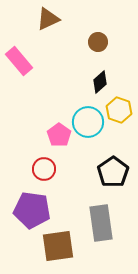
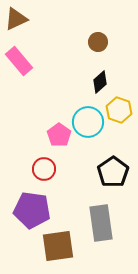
brown triangle: moved 32 px left
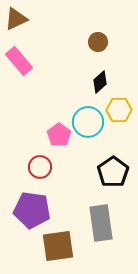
yellow hexagon: rotated 20 degrees counterclockwise
red circle: moved 4 px left, 2 px up
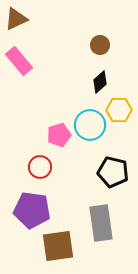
brown circle: moved 2 px right, 3 px down
cyan circle: moved 2 px right, 3 px down
pink pentagon: rotated 20 degrees clockwise
black pentagon: rotated 24 degrees counterclockwise
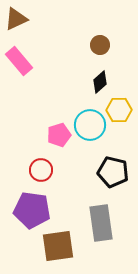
red circle: moved 1 px right, 3 px down
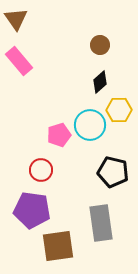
brown triangle: rotated 40 degrees counterclockwise
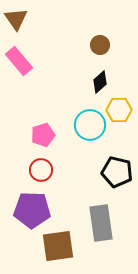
pink pentagon: moved 16 px left
black pentagon: moved 4 px right
purple pentagon: rotated 6 degrees counterclockwise
